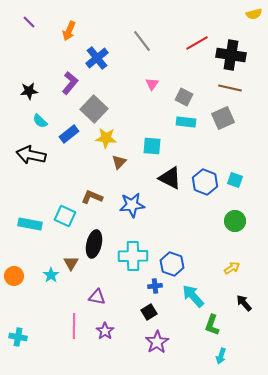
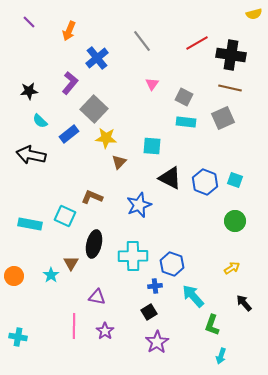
blue star at (132, 205): moved 7 px right; rotated 15 degrees counterclockwise
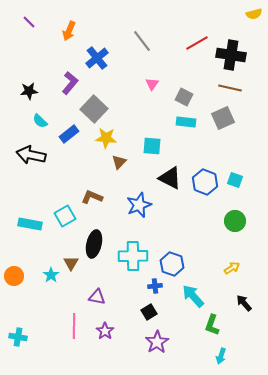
cyan square at (65, 216): rotated 35 degrees clockwise
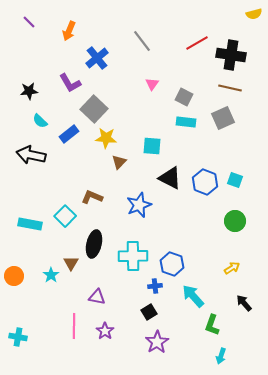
purple L-shape at (70, 83): rotated 110 degrees clockwise
cyan square at (65, 216): rotated 15 degrees counterclockwise
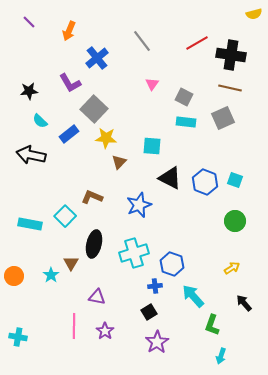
cyan cross at (133, 256): moved 1 px right, 3 px up; rotated 16 degrees counterclockwise
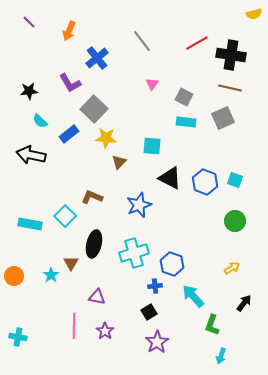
black arrow at (244, 303): rotated 78 degrees clockwise
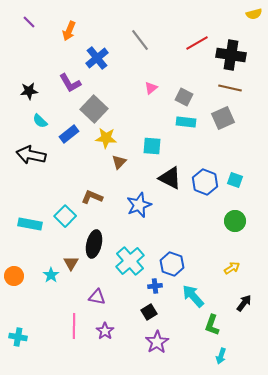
gray line at (142, 41): moved 2 px left, 1 px up
pink triangle at (152, 84): moved 1 px left, 4 px down; rotated 16 degrees clockwise
cyan cross at (134, 253): moved 4 px left, 8 px down; rotated 24 degrees counterclockwise
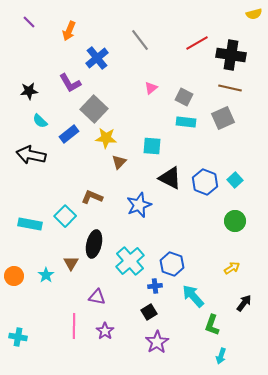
cyan square at (235, 180): rotated 28 degrees clockwise
cyan star at (51, 275): moved 5 px left
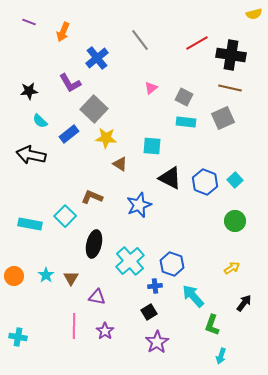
purple line at (29, 22): rotated 24 degrees counterclockwise
orange arrow at (69, 31): moved 6 px left, 1 px down
brown triangle at (119, 162): moved 1 px right, 2 px down; rotated 42 degrees counterclockwise
brown triangle at (71, 263): moved 15 px down
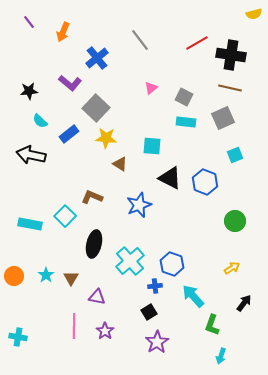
purple line at (29, 22): rotated 32 degrees clockwise
purple L-shape at (70, 83): rotated 20 degrees counterclockwise
gray square at (94, 109): moved 2 px right, 1 px up
cyan square at (235, 180): moved 25 px up; rotated 21 degrees clockwise
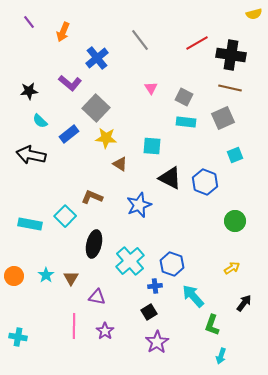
pink triangle at (151, 88): rotated 24 degrees counterclockwise
